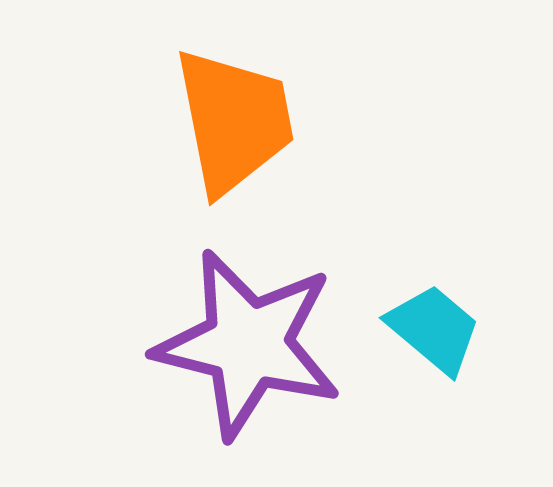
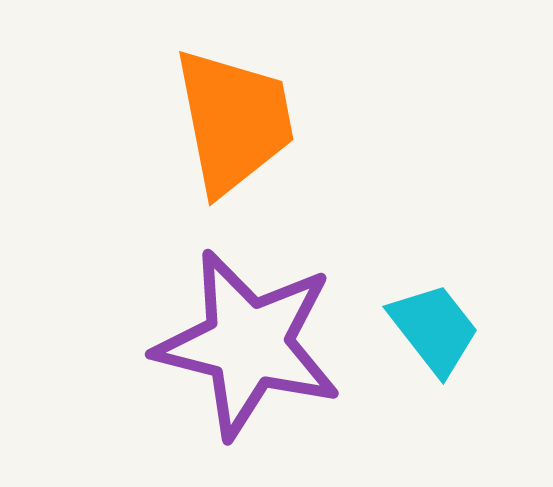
cyan trapezoid: rotated 12 degrees clockwise
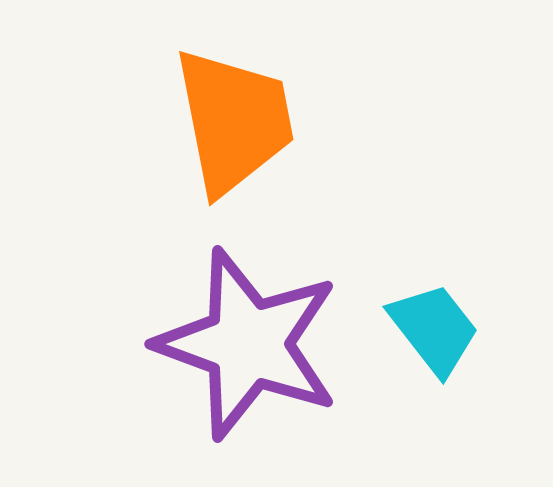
purple star: rotated 6 degrees clockwise
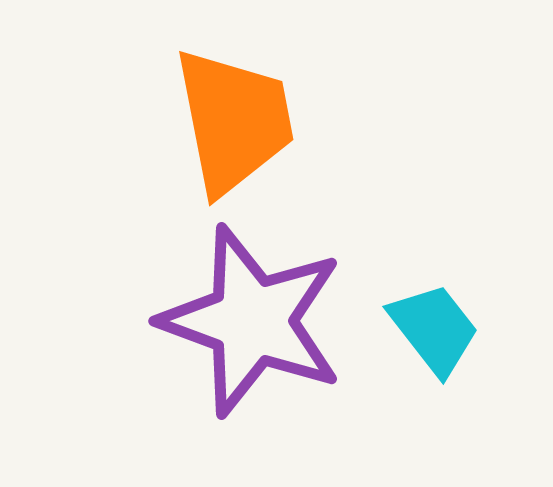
purple star: moved 4 px right, 23 px up
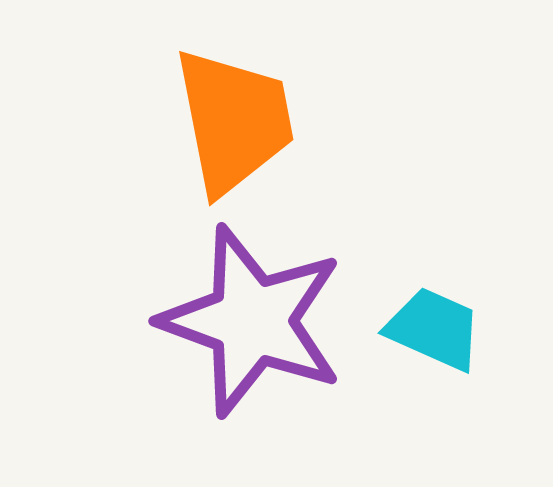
cyan trapezoid: rotated 28 degrees counterclockwise
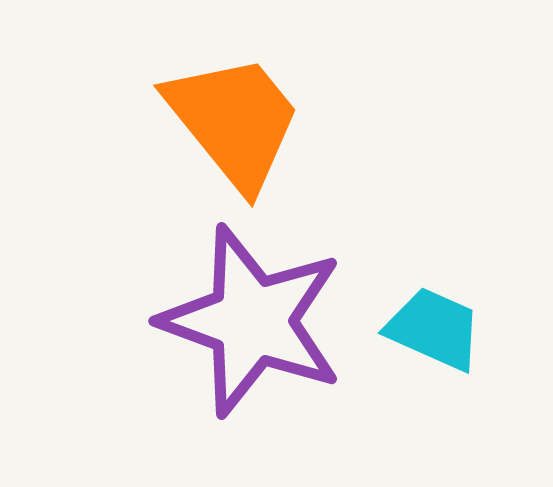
orange trapezoid: rotated 28 degrees counterclockwise
